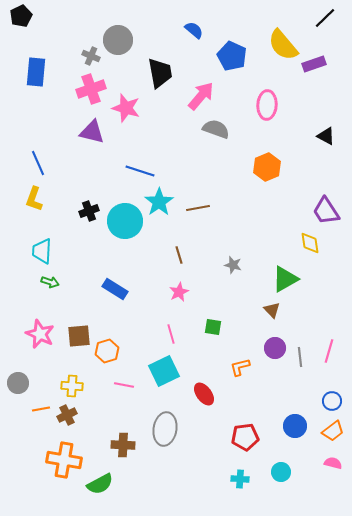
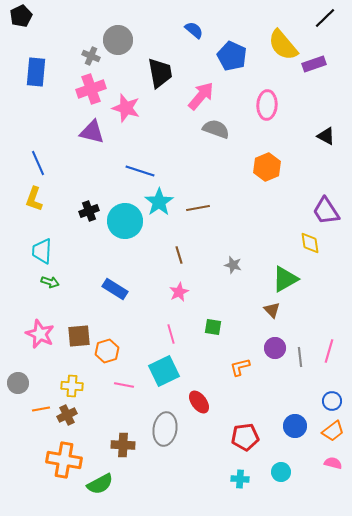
red ellipse at (204, 394): moved 5 px left, 8 px down
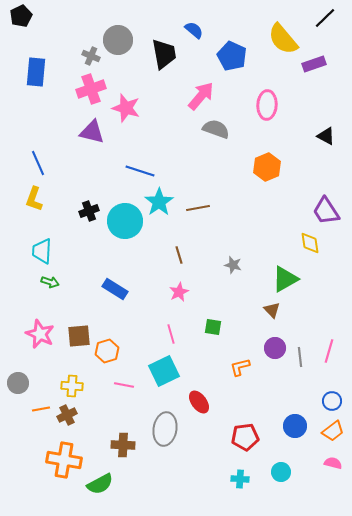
yellow semicircle at (283, 45): moved 6 px up
black trapezoid at (160, 73): moved 4 px right, 19 px up
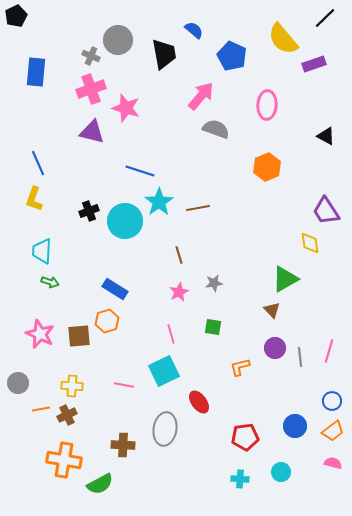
black pentagon at (21, 16): moved 5 px left
gray star at (233, 265): moved 19 px left, 18 px down; rotated 24 degrees counterclockwise
orange hexagon at (107, 351): moved 30 px up
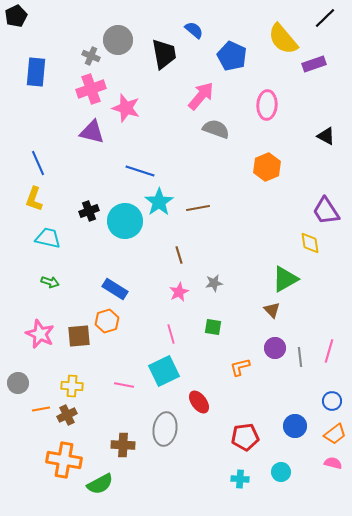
cyan trapezoid at (42, 251): moved 6 px right, 13 px up; rotated 100 degrees clockwise
orange trapezoid at (333, 431): moved 2 px right, 3 px down
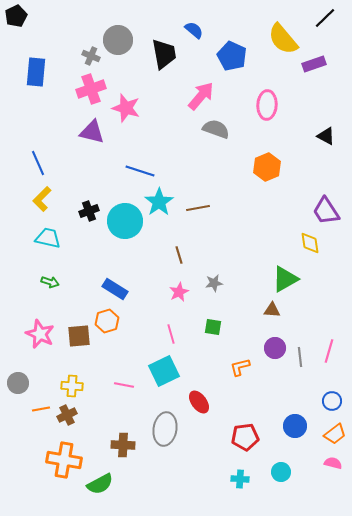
yellow L-shape at (34, 199): moved 8 px right; rotated 25 degrees clockwise
brown triangle at (272, 310): rotated 42 degrees counterclockwise
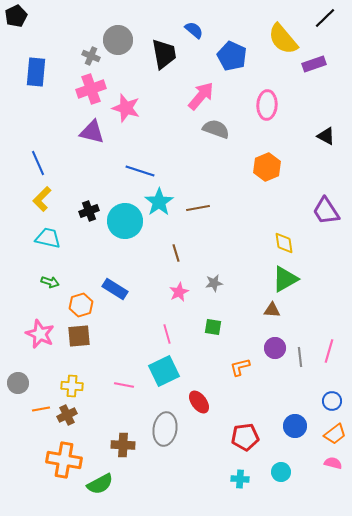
yellow diamond at (310, 243): moved 26 px left
brown line at (179, 255): moved 3 px left, 2 px up
orange hexagon at (107, 321): moved 26 px left, 16 px up
pink line at (171, 334): moved 4 px left
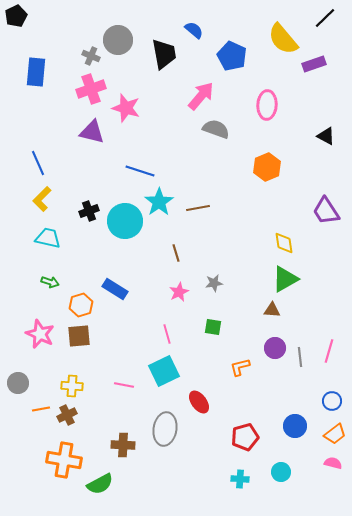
red pentagon at (245, 437): rotated 8 degrees counterclockwise
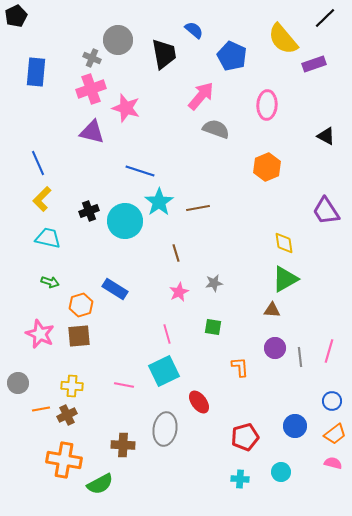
gray cross at (91, 56): moved 1 px right, 2 px down
orange L-shape at (240, 367): rotated 100 degrees clockwise
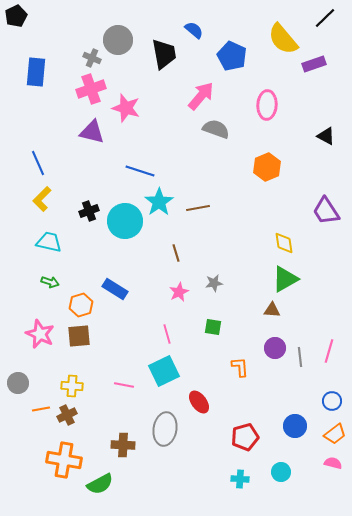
cyan trapezoid at (48, 238): moved 1 px right, 4 px down
